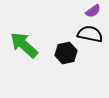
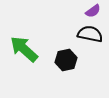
green arrow: moved 4 px down
black hexagon: moved 7 px down
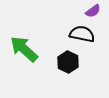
black semicircle: moved 8 px left
black hexagon: moved 2 px right, 2 px down; rotated 20 degrees counterclockwise
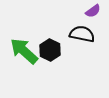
green arrow: moved 2 px down
black hexagon: moved 18 px left, 12 px up
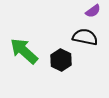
black semicircle: moved 3 px right, 3 px down
black hexagon: moved 11 px right, 10 px down
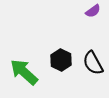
black semicircle: moved 8 px right, 26 px down; rotated 130 degrees counterclockwise
green arrow: moved 21 px down
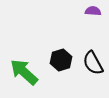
purple semicircle: rotated 140 degrees counterclockwise
black hexagon: rotated 15 degrees clockwise
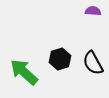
black hexagon: moved 1 px left, 1 px up
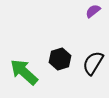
purple semicircle: rotated 42 degrees counterclockwise
black semicircle: rotated 60 degrees clockwise
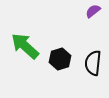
black semicircle: rotated 25 degrees counterclockwise
green arrow: moved 1 px right, 26 px up
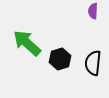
purple semicircle: rotated 49 degrees counterclockwise
green arrow: moved 2 px right, 3 px up
